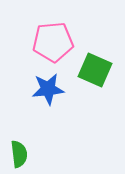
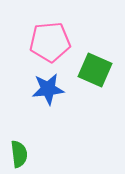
pink pentagon: moved 3 px left
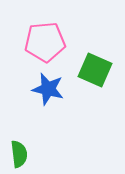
pink pentagon: moved 5 px left
blue star: rotated 20 degrees clockwise
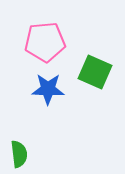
green square: moved 2 px down
blue star: rotated 12 degrees counterclockwise
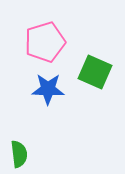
pink pentagon: rotated 12 degrees counterclockwise
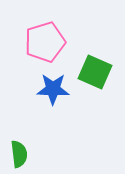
blue star: moved 5 px right
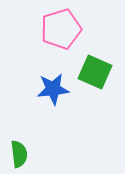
pink pentagon: moved 16 px right, 13 px up
blue star: rotated 8 degrees counterclockwise
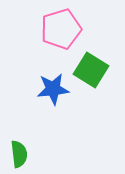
green square: moved 4 px left, 2 px up; rotated 8 degrees clockwise
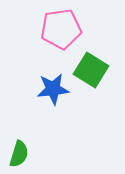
pink pentagon: rotated 9 degrees clockwise
green semicircle: rotated 24 degrees clockwise
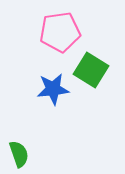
pink pentagon: moved 1 px left, 3 px down
green semicircle: rotated 36 degrees counterclockwise
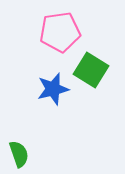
blue star: rotated 8 degrees counterclockwise
